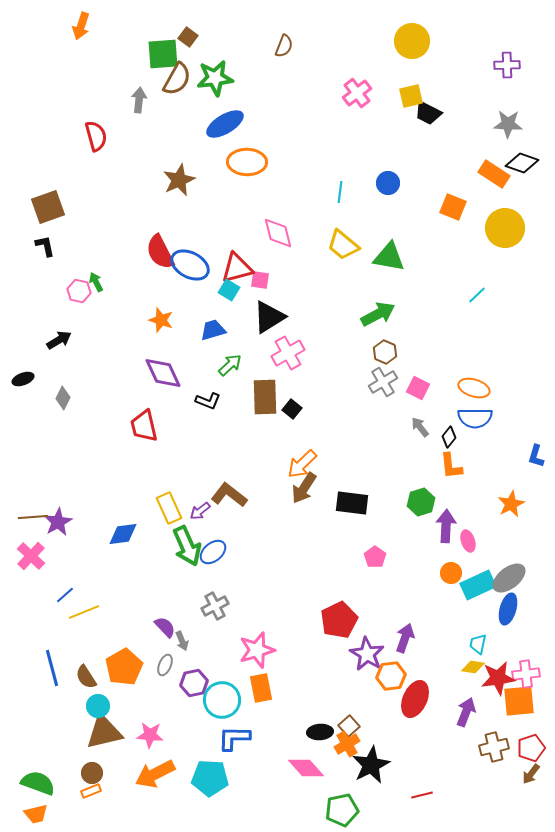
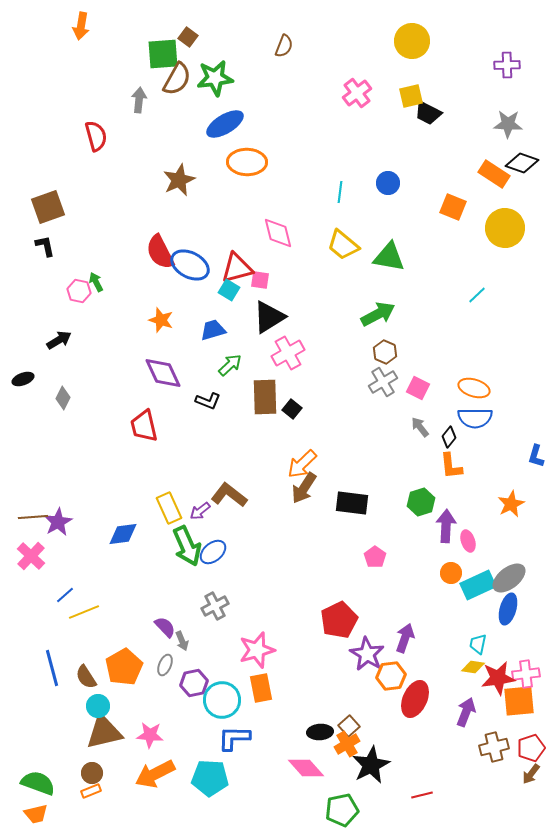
orange arrow at (81, 26): rotated 8 degrees counterclockwise
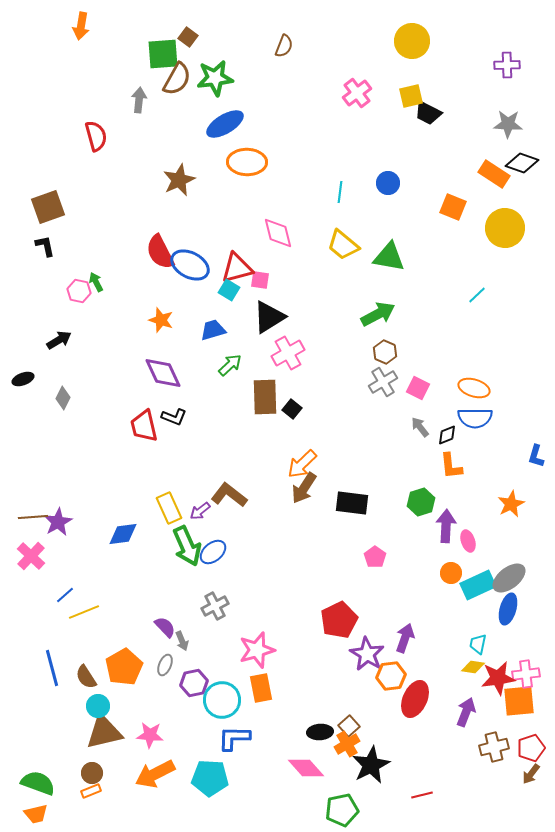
black L-shape at (208, 401): moved 34 px left, 16 px down
black diamond at (449, 437): moved 2 px left, 2 px up; rotated 30 degrees clockwise
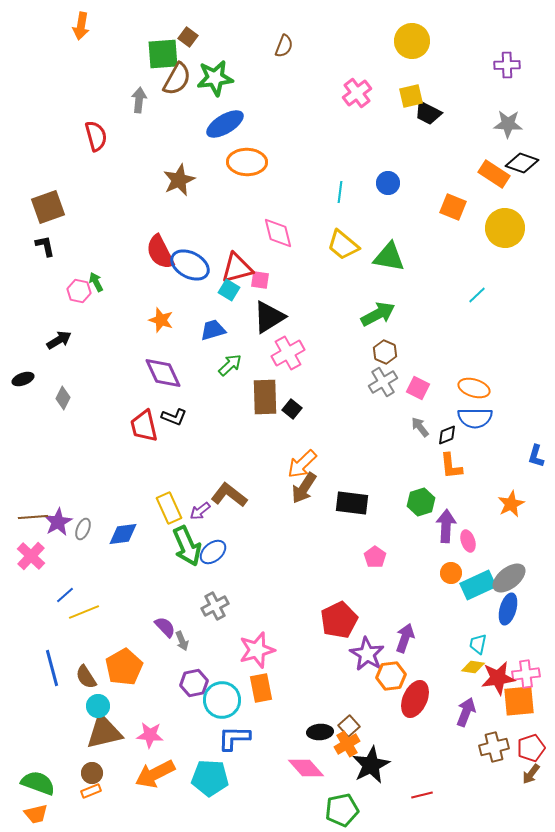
gray ellipse at (165, 665): moved 82 px left, 136 px up
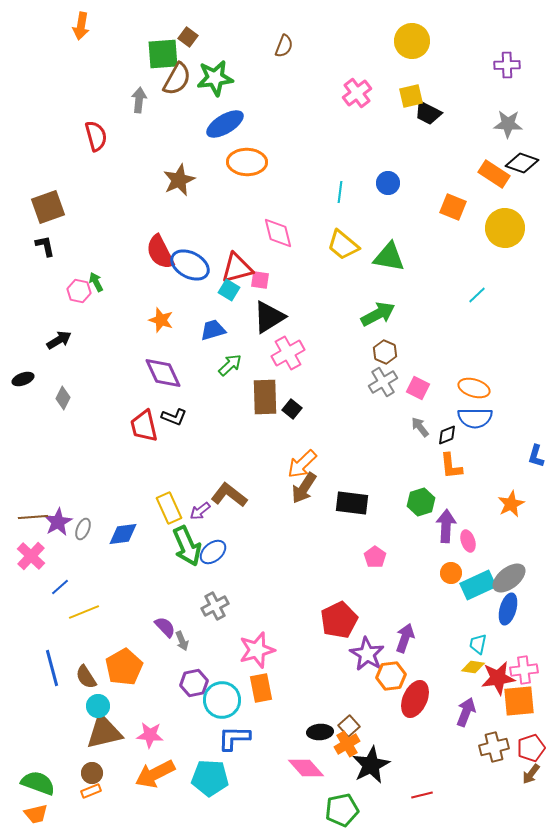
blue line at (65, 595): moved 5 px left, 8 px up
pink cross at (526, 674): moved 2 px left, 4 px up
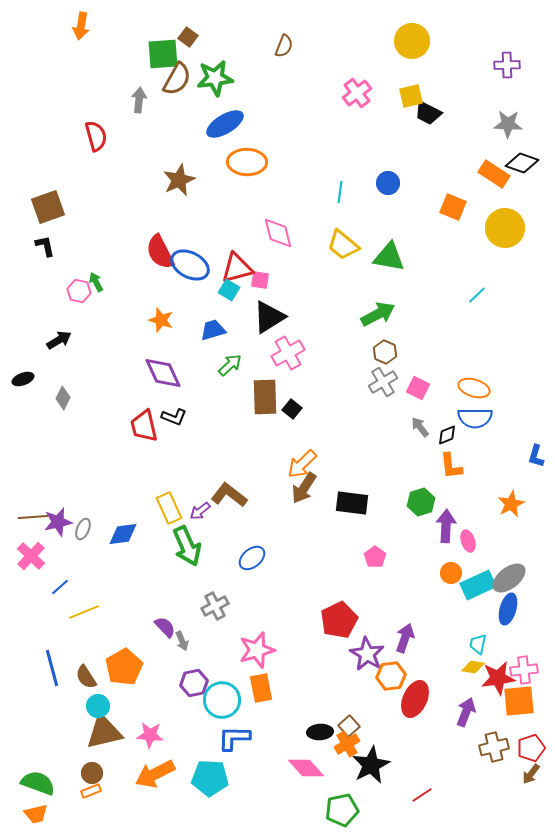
purple star at (58, 522): rotated 16 degrees clockwise
blue ellipse at (213, 552): moved 39 px right, 6 px down
red line at (422, 795): rotated 20 degrees counterclockwise
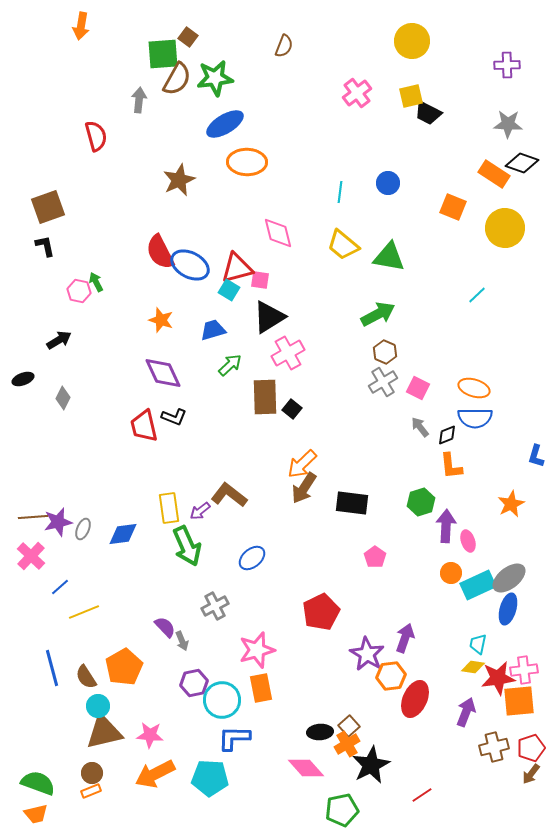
yellow rectangle at (169, 508): rotated 16 degrees clockwise
red pentagon at (339, 620): moved 18 px left, 8 px up
